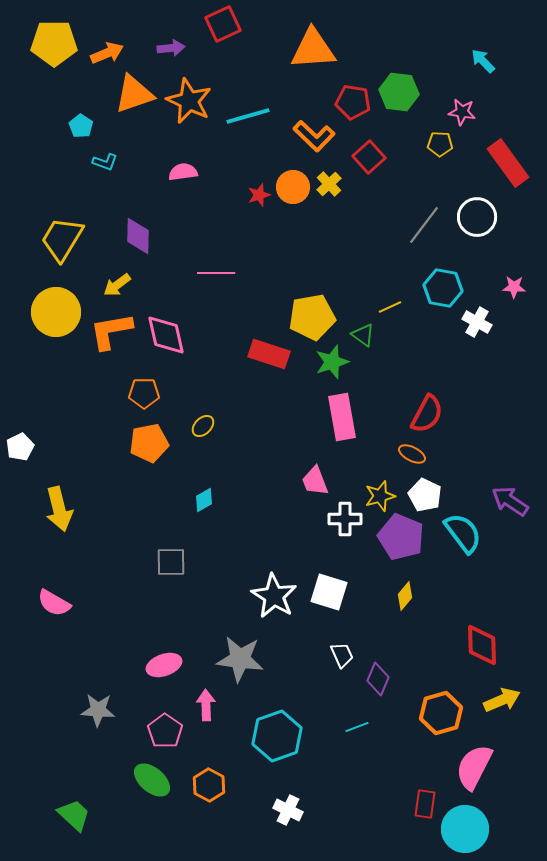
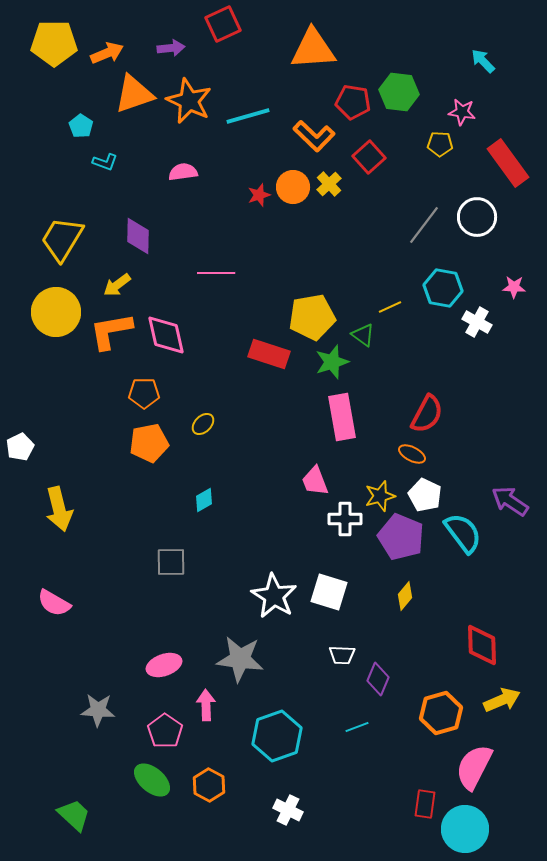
yellow ellipse at (203, 426): moved 2 px up
white trapezoid at (342, 655): rotated 116 degrees clockwise
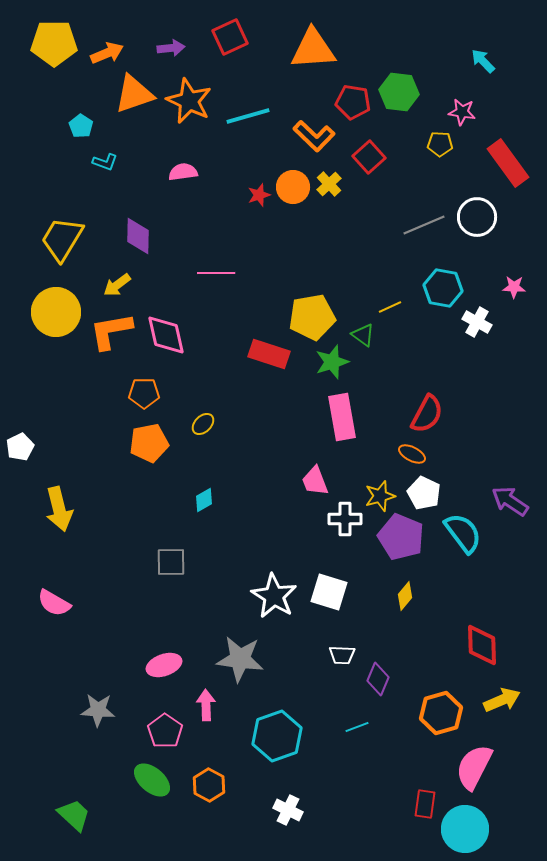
red square at (223, 24): moved 7 px right, 13 px down
gray line at (424, 225): rotated 30 degrees clockwise
white pentagon at (425, 495): moved 1 px left, 2 px up
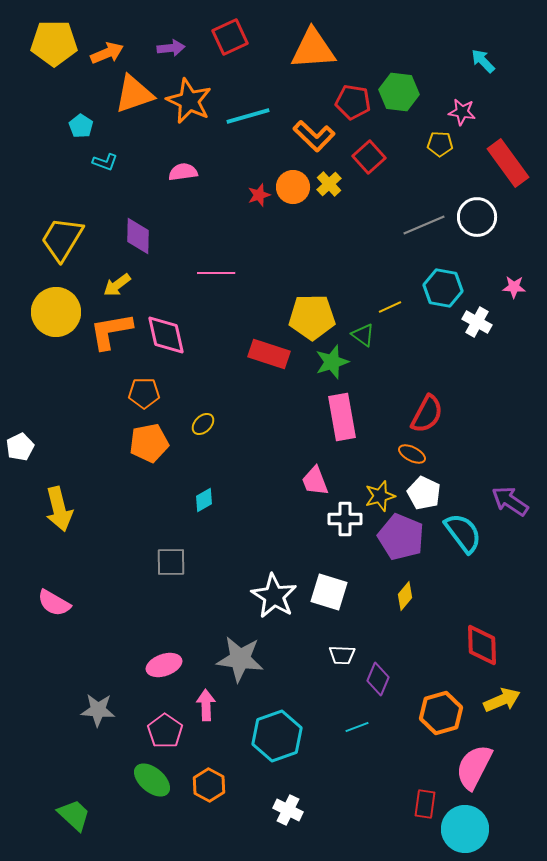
yellow pentagon at (312, 317): rotated 9 degrees clockwise
